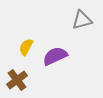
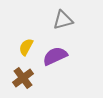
gray triangle: moved 19 px left
brown cross: moved 6 px right, 2 px up
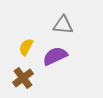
gray triangle: moved 5 px down; rotated 20 degrees clockwise
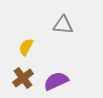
purple semicircle: moved 1 px right, 25 px down
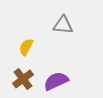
brown cross: moved 1 px down
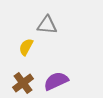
gray triangle: moved 16 px left
brown cross: moved 4 px down
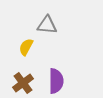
purple semicircle: rotated 115 degrees clockwise
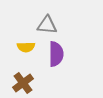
yellow semicircle: rotated 120 degrees counterclockwise
purple semicircle: moved 27 px up
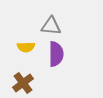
gray triangle: moved 4 px right, 1 px down
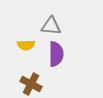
yellow semicircle: moved 2 px up
brown cross: moved 8 px right, 1 px down; rotated 25 degrees counterclockwise
